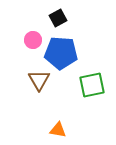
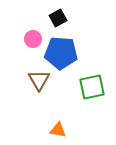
pink circle: moved 1 px up
green square: moved 2 px down
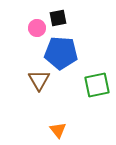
black square: rotated 18 degrees clockwise
pink circle: moved 4 px right, 11 px up
green square: moved 5 px right, 2 px up
orange triangle: rotated 42 degrees clockwise
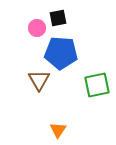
orange triangle: rotated 12 degrees clockwise
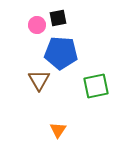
pink circle: moved 3 px up
green square: moved 1 px left, 1 px down
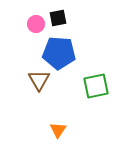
pink circle: moved 1 px left, 1 px up
blue pentagon: moved 2 px left
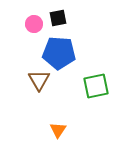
pink circle: moved 2 px left
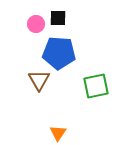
black square: rotated 12 degrees clockwise
pink circle: moved 2 px right
orange triangle: moved 3 px down
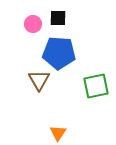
pink circle: moved 3 px left
